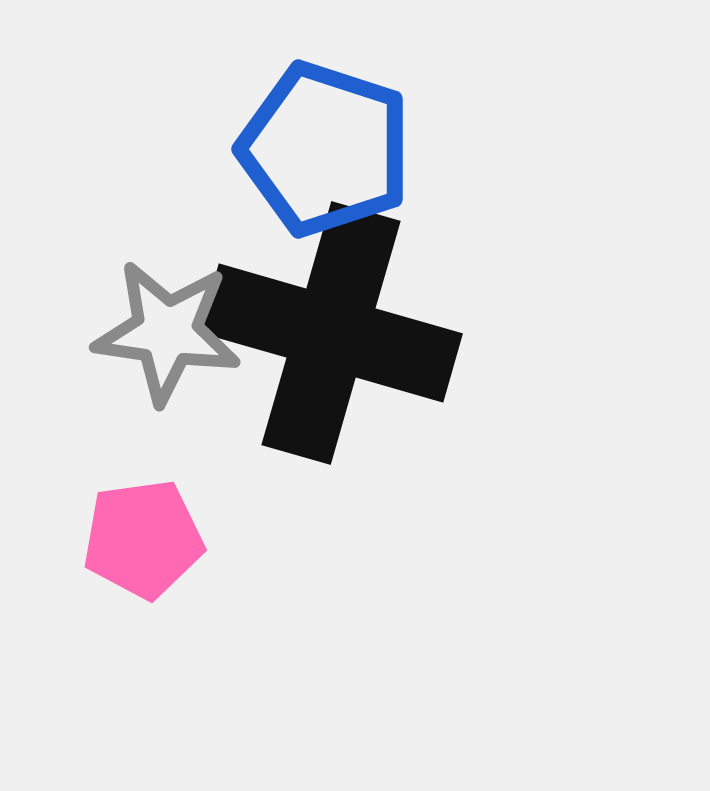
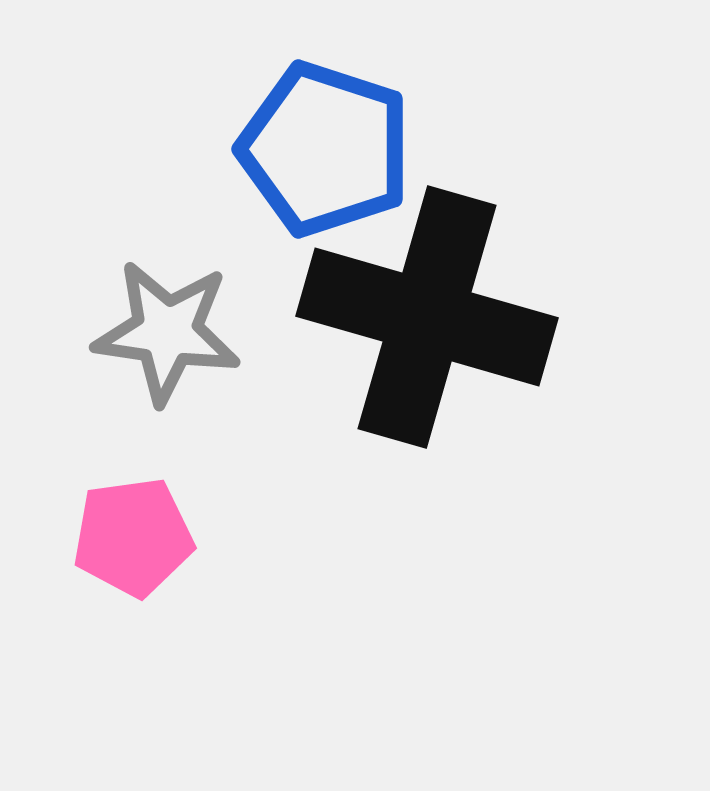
black cross: moved 96 px right, 16 px up
pink pentagon: moved 10 px left, 2 px up
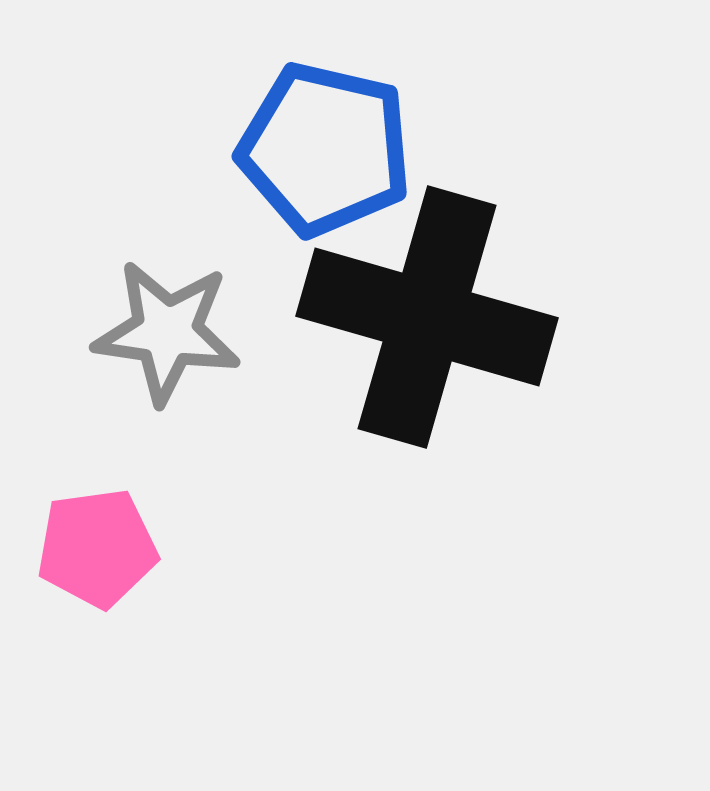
blue pentagon: rotated 5 degrees counterclockwise
pink pentagon: moved 36 px left, 11 px down
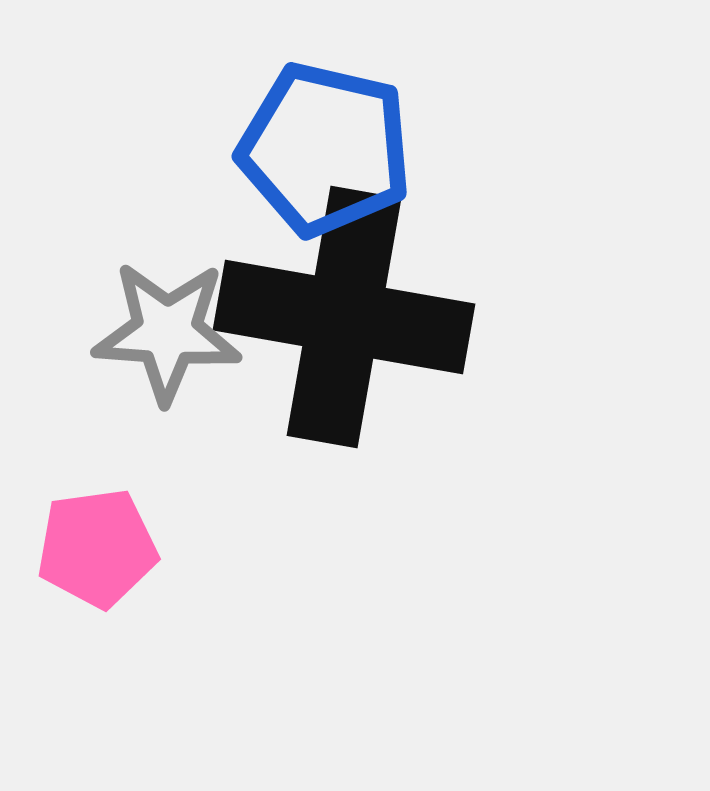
black cross: moved 83 px left; rotated 6 degrees counterclockwise
gray star: rotated 4 degrees counterclockwise
